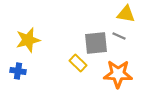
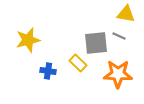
blue cross: moved 30 px right
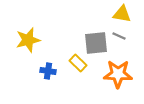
yellow triangle: moved 4 px left
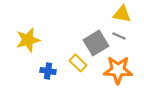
gray square: rotated 25 degrees counterclockwise
orange star: moved 4 px up
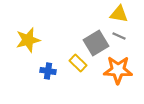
yellow triangle: moved 3 px left
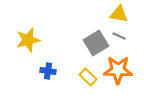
yellow rectangle: moved 10 px right, 14 px down
